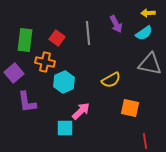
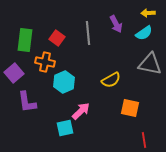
cyan square: rotated 12 degrees counterclockwise
red line: moved 1 px left, 1 px up
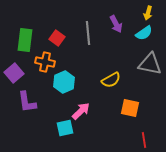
yellow arrow: rotated 72 degrees counterclockwise
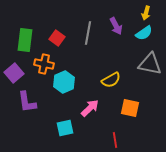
yellow arrow: moved 2 px left
purple arrow: moved 2 px down
gray line: rotated 15 degrees clockwise
orange cross: moved 1 px left, 2 px down
pink arrow: moved 9 px right, 3 px up
red line: moved 29 px left
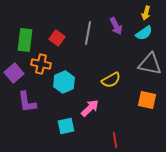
orange cross: moved 3 px left
orange square: moved 17 px right, 8 px up
cyan square: moved 1 px right, 2 px up
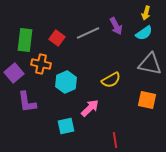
gray line: rotated 55 degrees clockwise
cyan hexagon: moved 2 px right
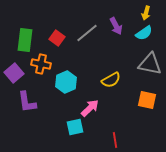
gray line: moved 1 px left; rotated 15 degrees counterclockwise
cyan square: moved 9 px right, 1 px down
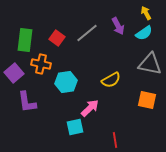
yellow arrow: rotated 136 degrees clockwise
purple arrow: moved 2 px right
cyan hexagon: rotated 15 degrees clockwise
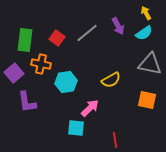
cyan square: moved 1 px right, 1 px down; rotated 18 degrees clockwise
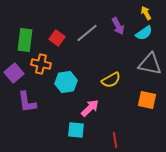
cyan square: moved 2 px down
